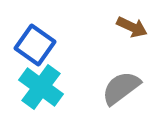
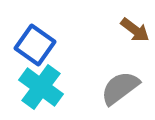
brown arrow: moved 3 px right, 3 px down; rotated 12 degrees clockwise
gray semicircle: moved 1 px left
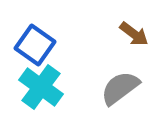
brown arrow: moved 1 px left, 4 px down
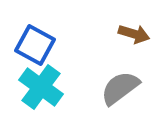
brown arrow: rotated 20 degrees counterclockwise
blue square: rotated 6 degrees counterclockwise
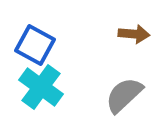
brown arrow: rotated 12 degrees counterclockwise
gray semicircle: moved 4 px right, 7 px down; rotated 6 degrees counterclockwise
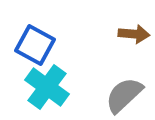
cyan cross: moved 6 px right
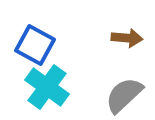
brown arrow: moved 7 px left, 4 px down
